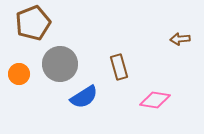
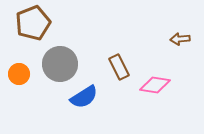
brown rectangle: rotated 10 degrees counterclockwise
pink diamond: moved 15 px up
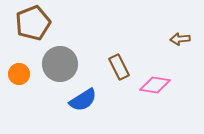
blue semicircle: moved 1 px left, 3 px down
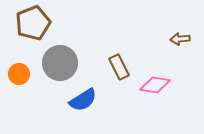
gray circle: moved 1 px up
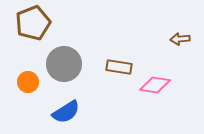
gray circle: moved 4 px right, 1 px down
brown rectangle: rotated 55 degrees counterclockwise
orange circle: moved 9 px right, 8 px down
blue semicircle: moved 17 px left, 12 px down
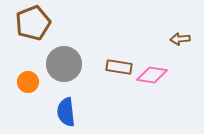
pink diamond: moved 3 px left, 10 px up
blue semicircle: rotated 116 degrees clockwise
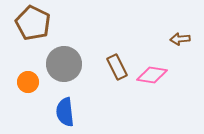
brown pentagon: rotated 24 degrees counterclockwise
brown rectangle: moved 2 px left; rotated 55 degrees clockwise
blue semicircle: moved 1 px left
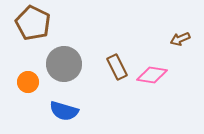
brown arrow: rotated 18 degrees counterclockwise
blue semicircle: moved 1 px left, 1 px up; rotated 68 degrees counterclockwise
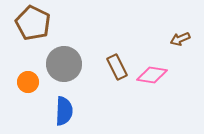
blue semicircle: rotated 104 degrees counterclockwise
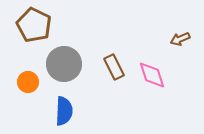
brown pentagon: moved 1 px right, 2 px down
brown rectangle: moved 3 px left
pink diamond: rotated 64 degrees clockwise
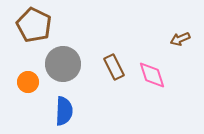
gray circle: moved 1 px left
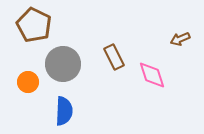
brown rectangle: moved 10 px up
